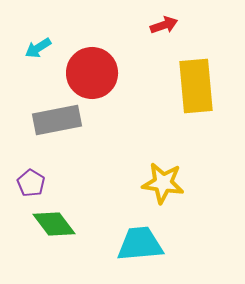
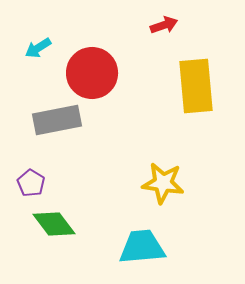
cyan trapezoid: moved 2 px right, 3 px down
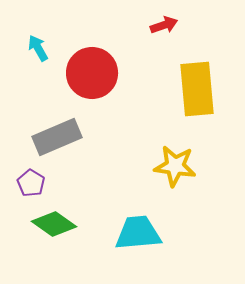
cyan arrow: rotated 92 degrees clockwise
yellow rectangle: moved 1 px right, 3 px down
gray rectangle: moved 17 px down; rotated 12 degrees counterclockwise
yellow star: moved 12 px right, 17 px up
green diamond: rotated 18 degrees counterclockwise
cyan trapezoid: moved 4 px left, 14 px up
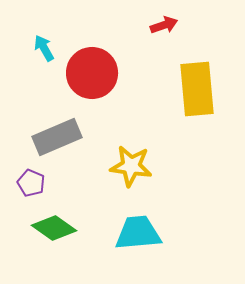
cyan arrow: moved 6 px right
yellow star: moved 44 px left
purple pentagon: rotated 8 degrees counterclockwise
green diamond: moved 4 px down
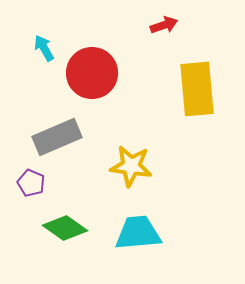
green diamond: moved 11 px right
